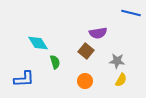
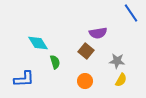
blue line: rotated 42 degrees clockwise
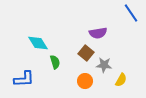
brown square: moved 2 px down
gray star: moved 13 px left, 4 px down
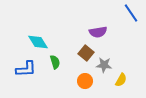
purple semicircle: moved 1 px up
cyan diamond: moved 1 px up
blue L-shape: moved 2 px right, 10 px up
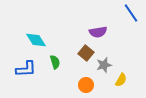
cyan diamond: moved 2 px left, 2 px up
gray star: rotated 21 degrees counterclockwise
orange circle: moved 1 px right, 4 px down
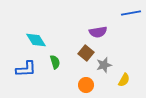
blue line: rotated 66 degrees counterclockwise
yellow semicircle: moved 3 px right
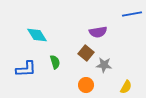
blue line: moved 1 px right, 1 px down
cyan diamond: moved 1 px right, 5 px up
gray star: rotated 21 degrees clockwise
yellow semicircle: moved 2 px right, 7 px down
